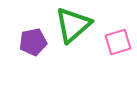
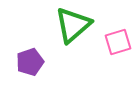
purple pentagon: moved 3 px left, 20 px down; rotated 8 degrees counterclockwise
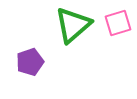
pink square: moved 19 px up
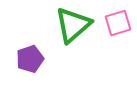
purple pentagon: moved 3 px up
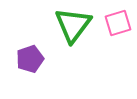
green triangle: rotated 12 degrees counterclockwise
